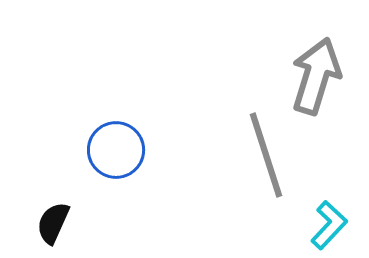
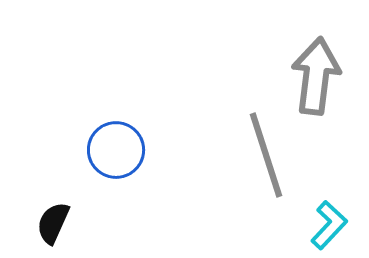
gray arrow: rotated 10 degrees counterclockwise
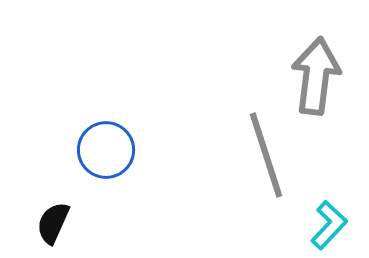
blue circle: moved 10 px left
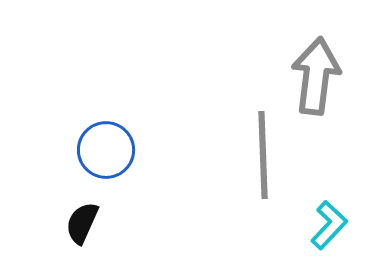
gray line: moved 3 px left; rotated 16 degrees clockwise
black semicircle: moved 29 px right
